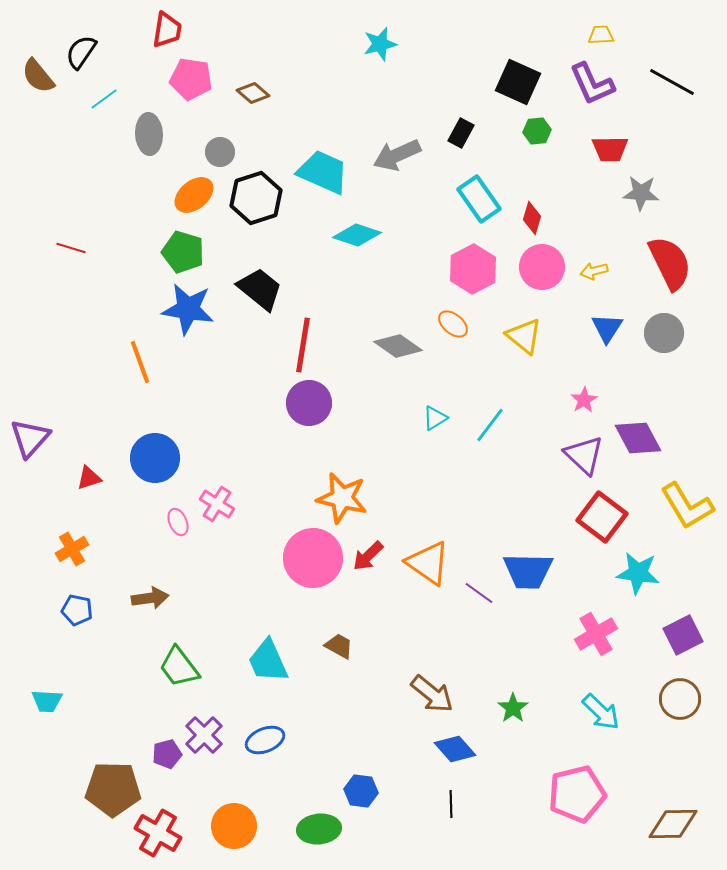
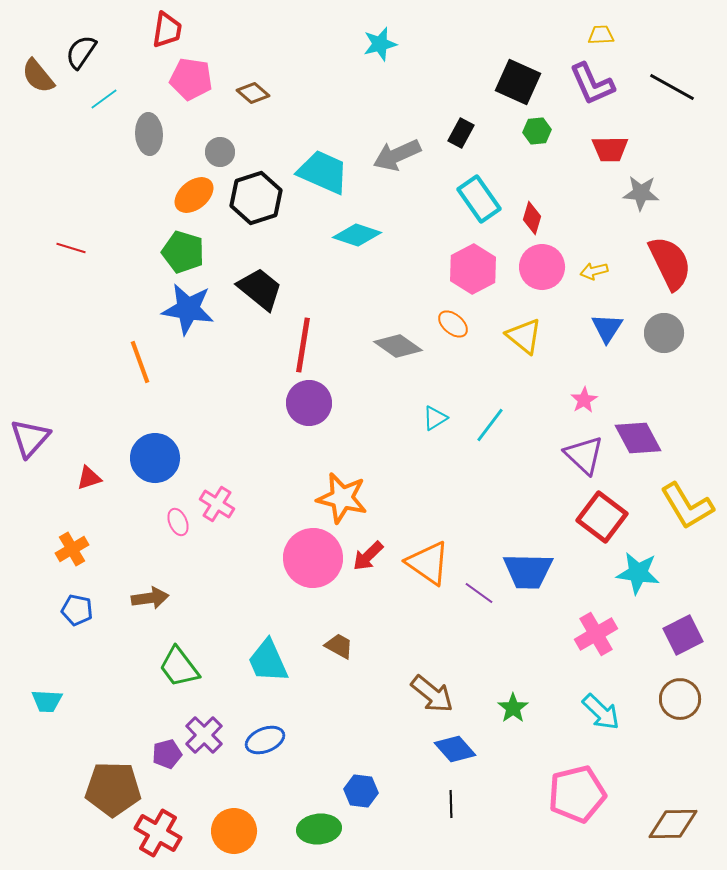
black line at (672, 82): moved 5 px down
orange circle at (234, 826): moved 5 px down
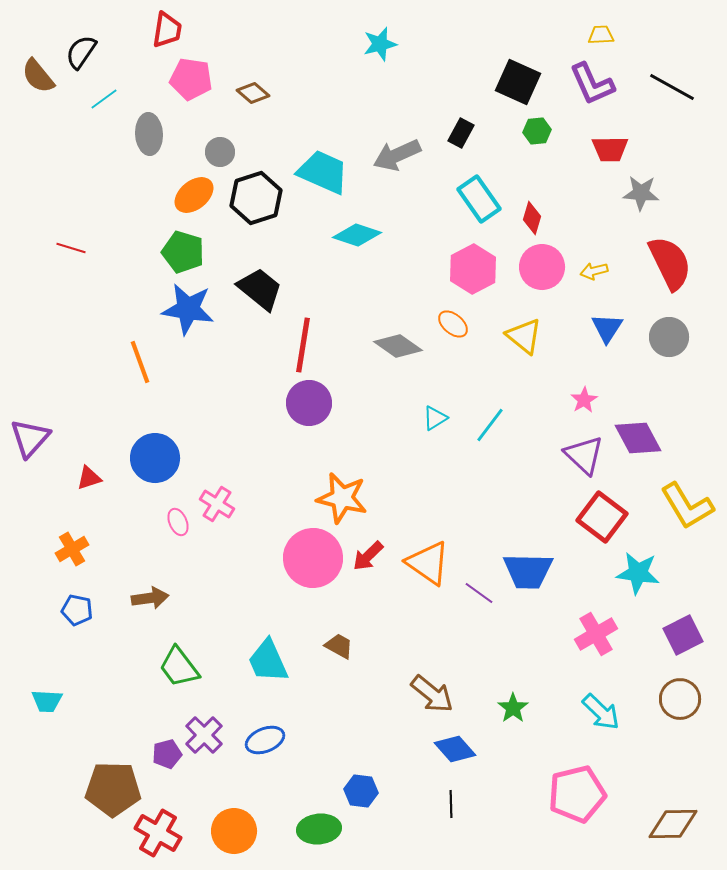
gray circle at (664, 333): moved 5 px right, 4 px down
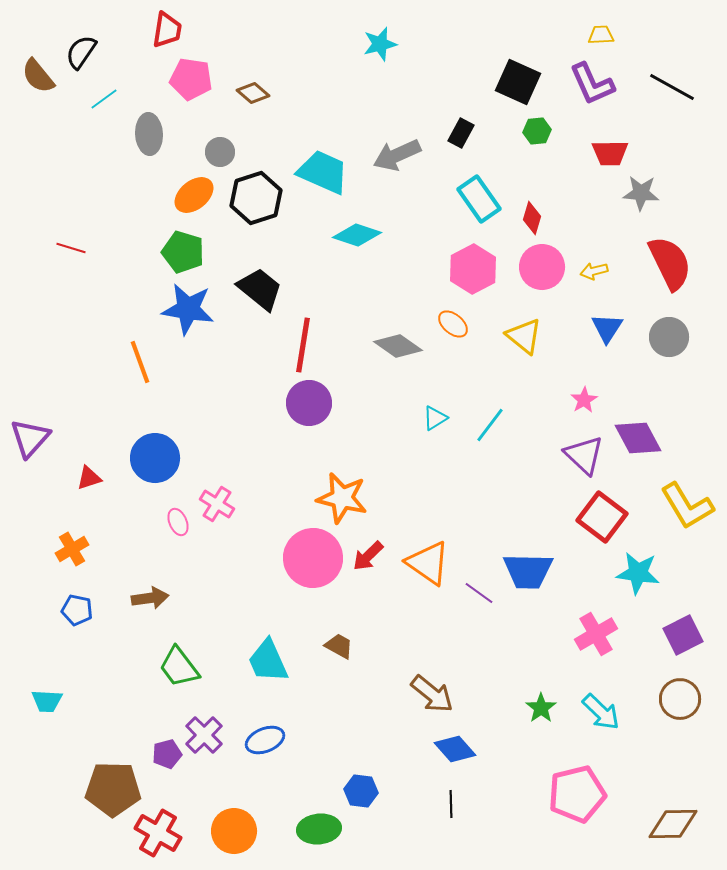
red trapezoid at (610, 149): moved 4 px down
green star at (513, 708): moved 28 px right
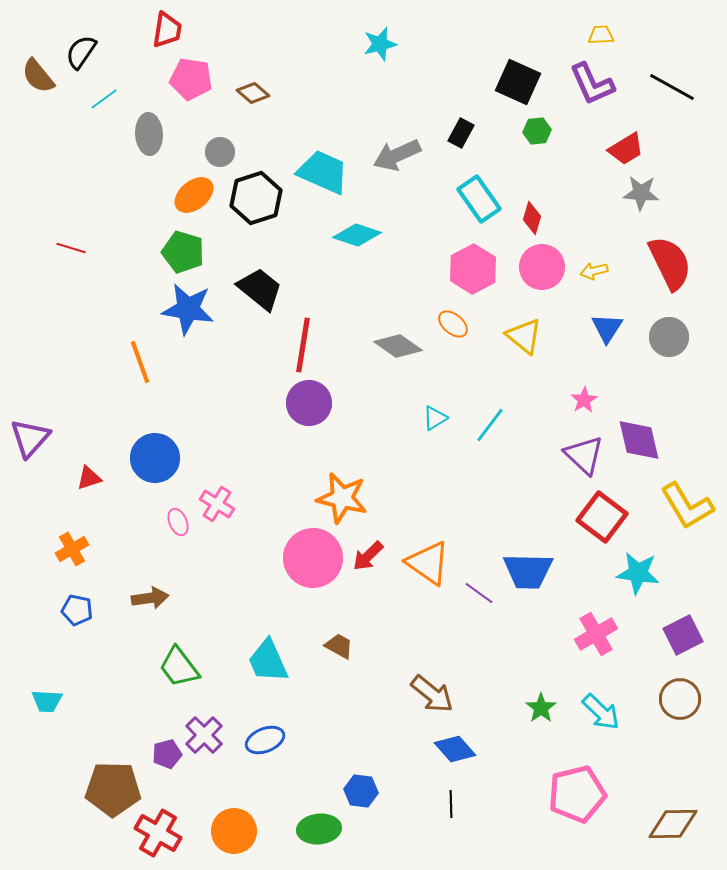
red trapezoid at (610, 153): moved 16 px right, 4 px up; rotated 30 degrees counterclockwise
purple diamond at (638, 438): moved 1 px right, 2 px down; rotated 15 degrees clockwise
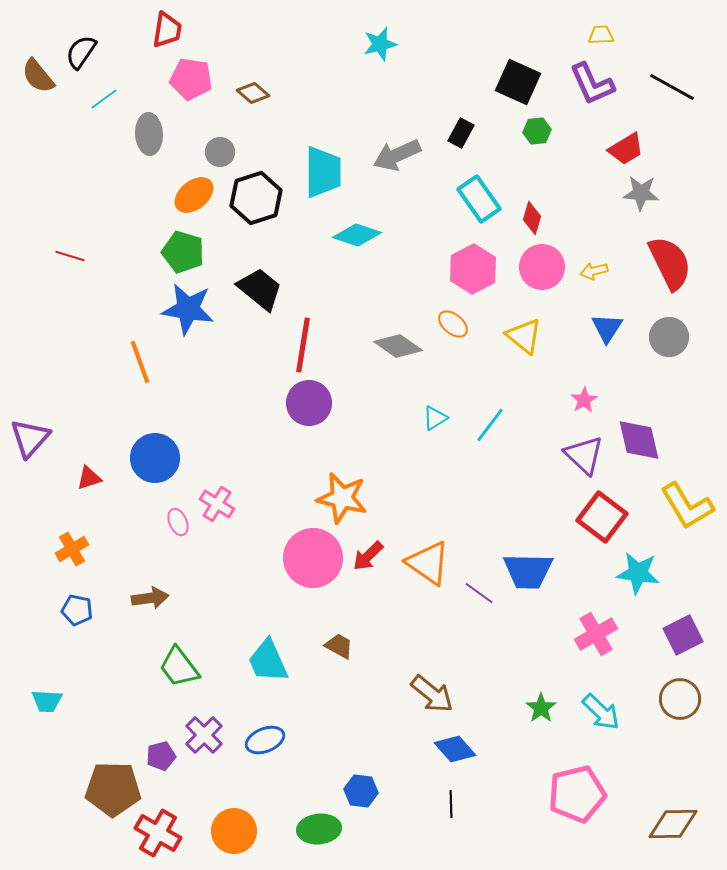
cyan trapezoid at (323, 172): rotated 66 degrees clockwise
red line at (71, 248): moved 1 px left, 8 px down
purple pentagon at (167, 754): moved 6 px left, 2 px down
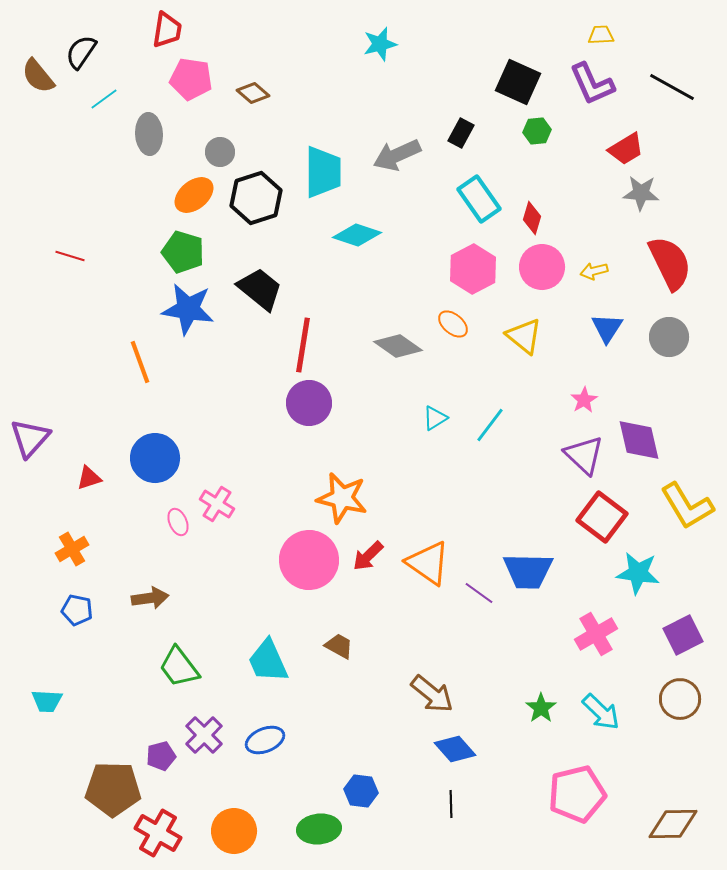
pink circle at (313, 558): moved 4 px left, 2 px down
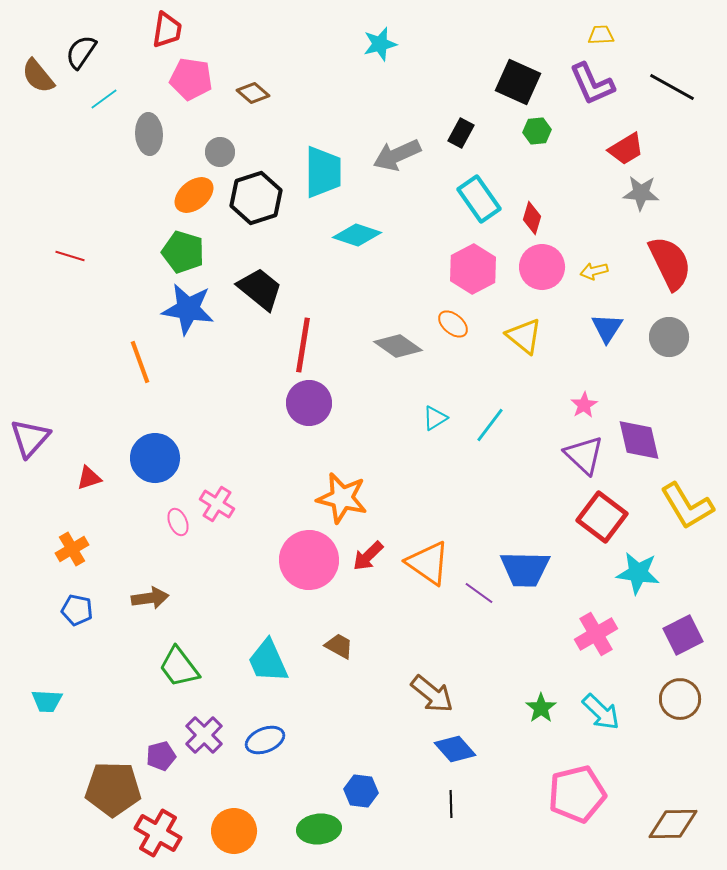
pink star at (584, 400): moved 5 px down
blue trapezoid at (528, 571): moved 3 px left, 2 px up
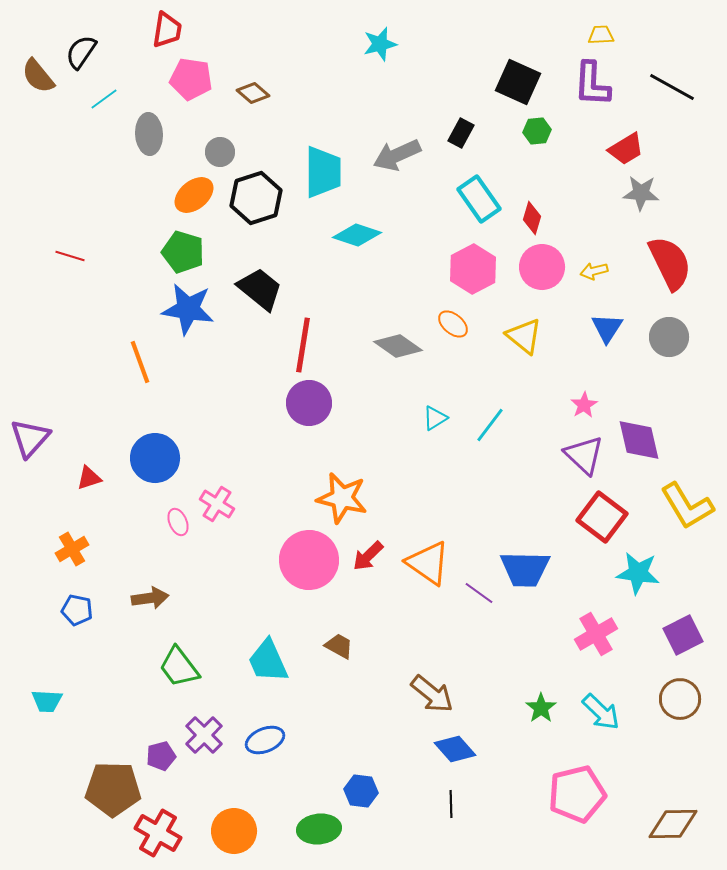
purple L-shape at (592, 84): rotated 27 degrees clockwise
